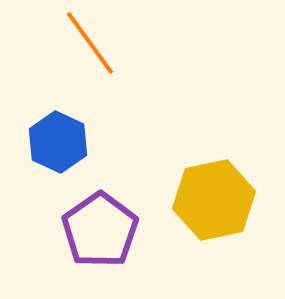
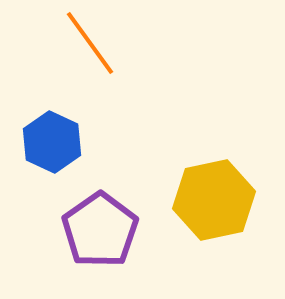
blue hexagon: moved 6 px left
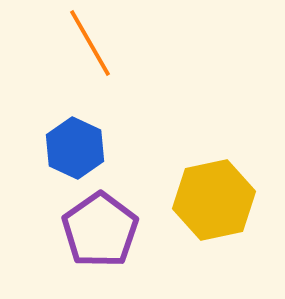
orange line: rotated 6 degrees clockwise
blue hexagon: moved 23 px right, 6 px down
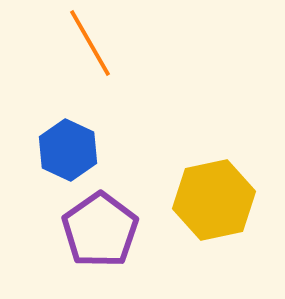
blue hexagon: moved 7 px left, 2 px down
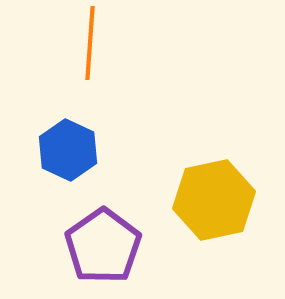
orange line: rotated 34 degrees clockwise
purple pentagon: moved 3 px right, 16 px down
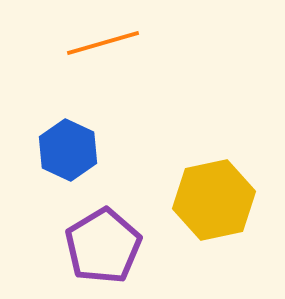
orange line: moved 13 px right; rotated 70 degrees clockwise
purple pentagon: rotated 4 degrees clockwise
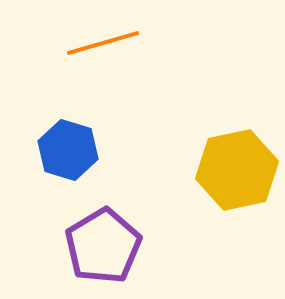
blue hexagon: rotated 8 degrees counterclockwise
yellow hexagon: moved 23 px right, 30 px up
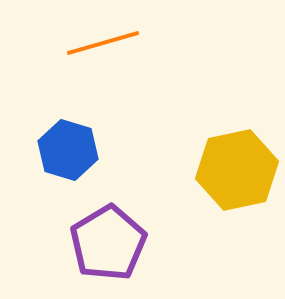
purple pentagon: moved 5 px right, 3 px up
